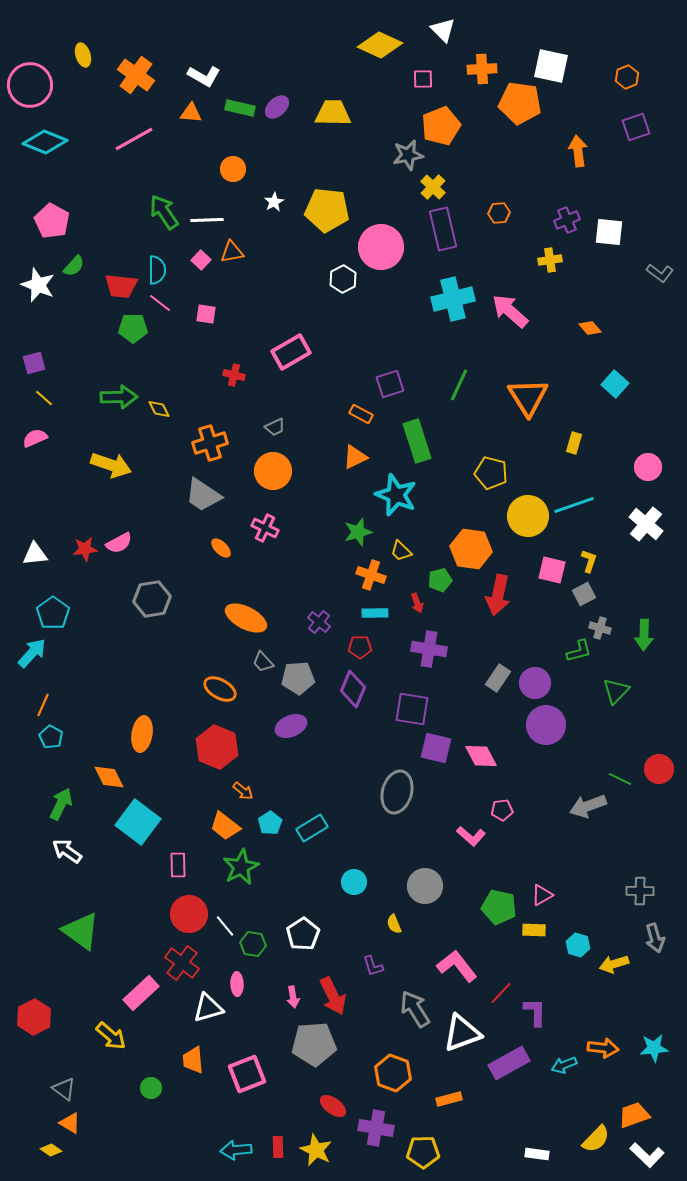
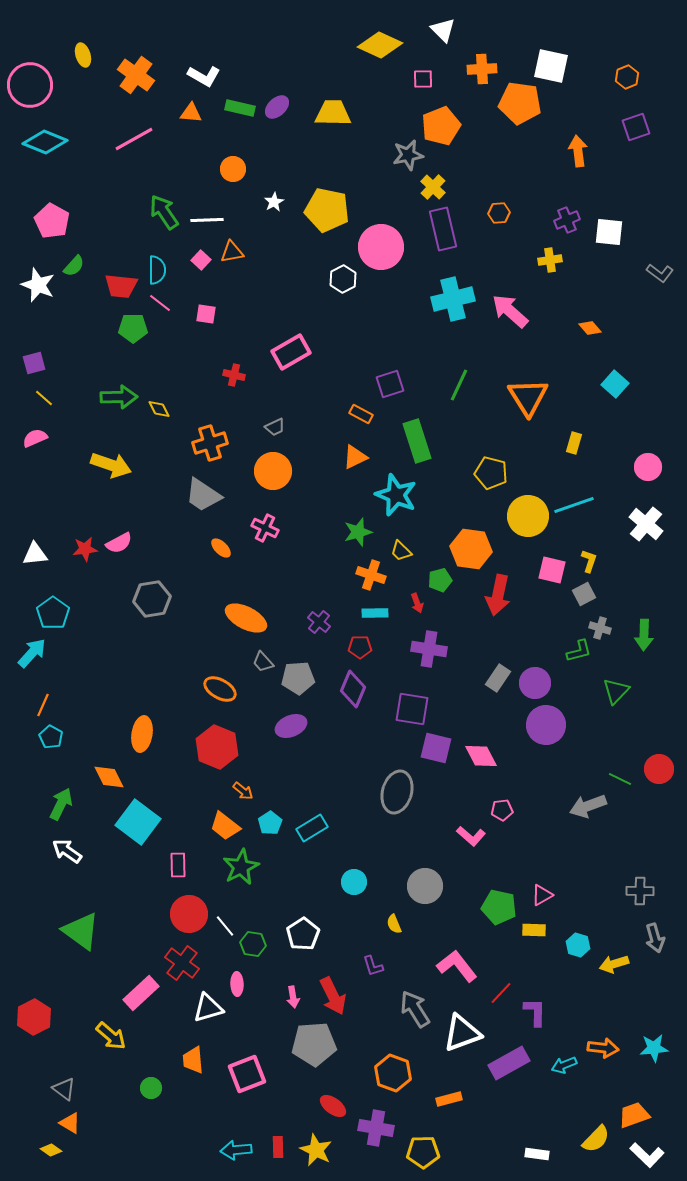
yellow pentagon at (327, 210): rotated 6 degrees clockwise
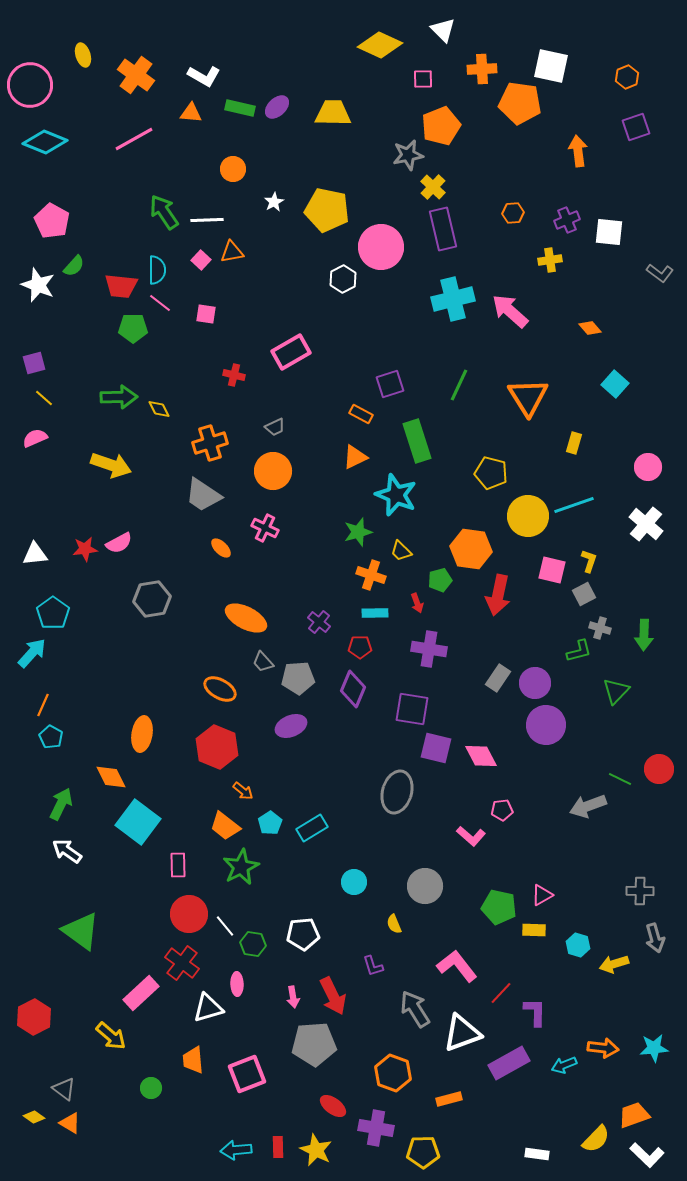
orange hexagon at (499, 213): moved 14 px right
orange diamond at (109, 777): moved 2 px right
white pentagon at (303, 934): rotated 28 degrees clockwise
yellow diamond at (51, 1150): moved 17 px left, 33 px up
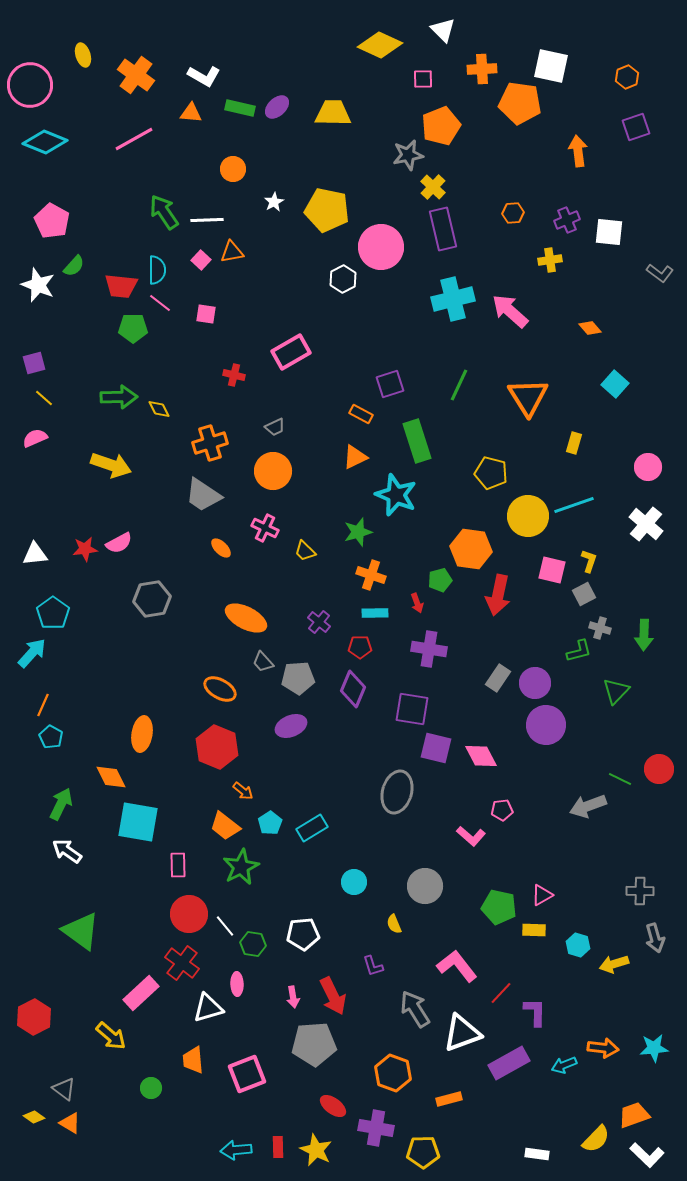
yellow trapezoid at (401, 551): moved 96 px left
cyan square at (138, 822): rotated 27 degrees counterclockwise
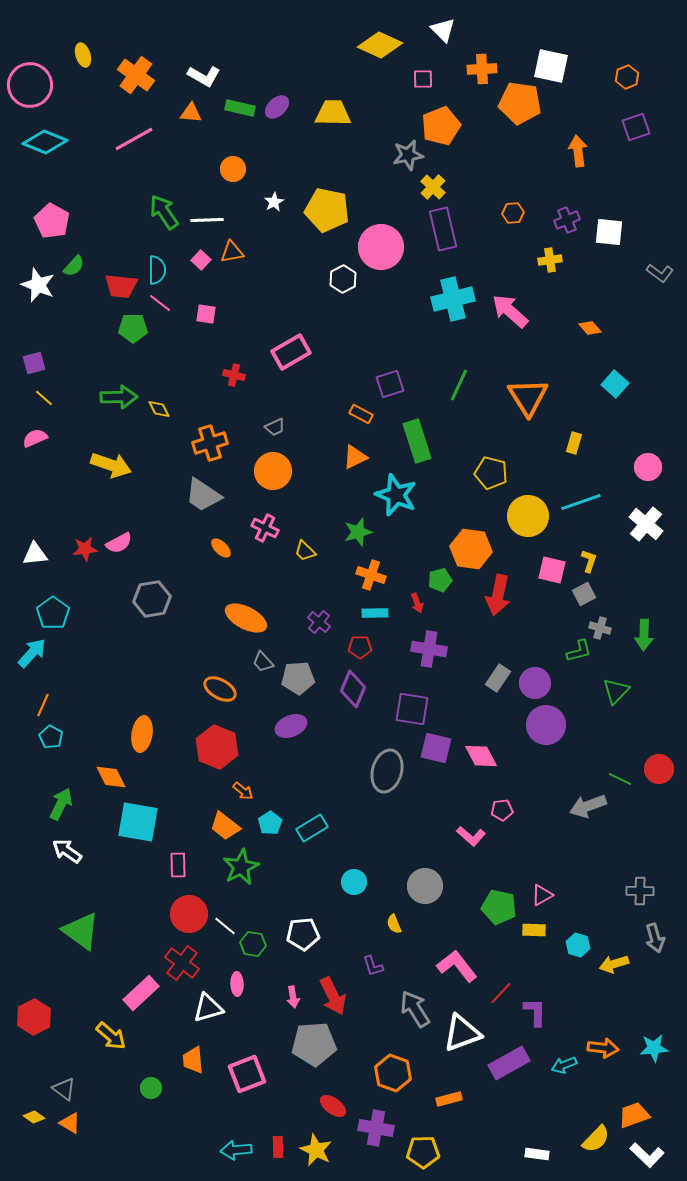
cyan line at (574, 505): moved 7 px right, 3 px up
gray ellipse at (397, 792): moved 10 px left, 21 px up
white line at (225, 926): rotated 10 degrees counterclockwise
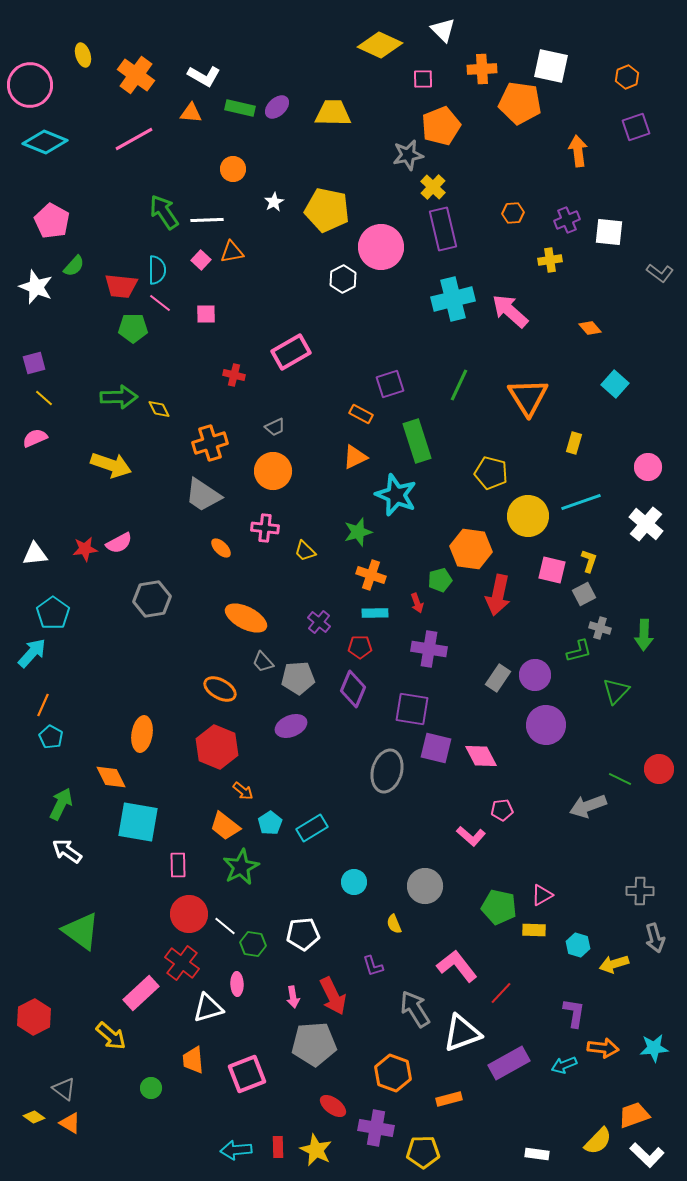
white star at (38, 285): moved 2 px left, 2 px down
pink square at (206, 314): rotated 10 degrees counterclockwise
pink cross at (265, 528): rotated 20 degrees counterclockwise
purple circle at (535, 683): moved 8 px up
purple L-shape at (535, 1012): moved 39 px right, 1 px down; rotated 8 degrees clockwise
yellow semicircle at (596, 1139): moved 2 px right, 2 px down
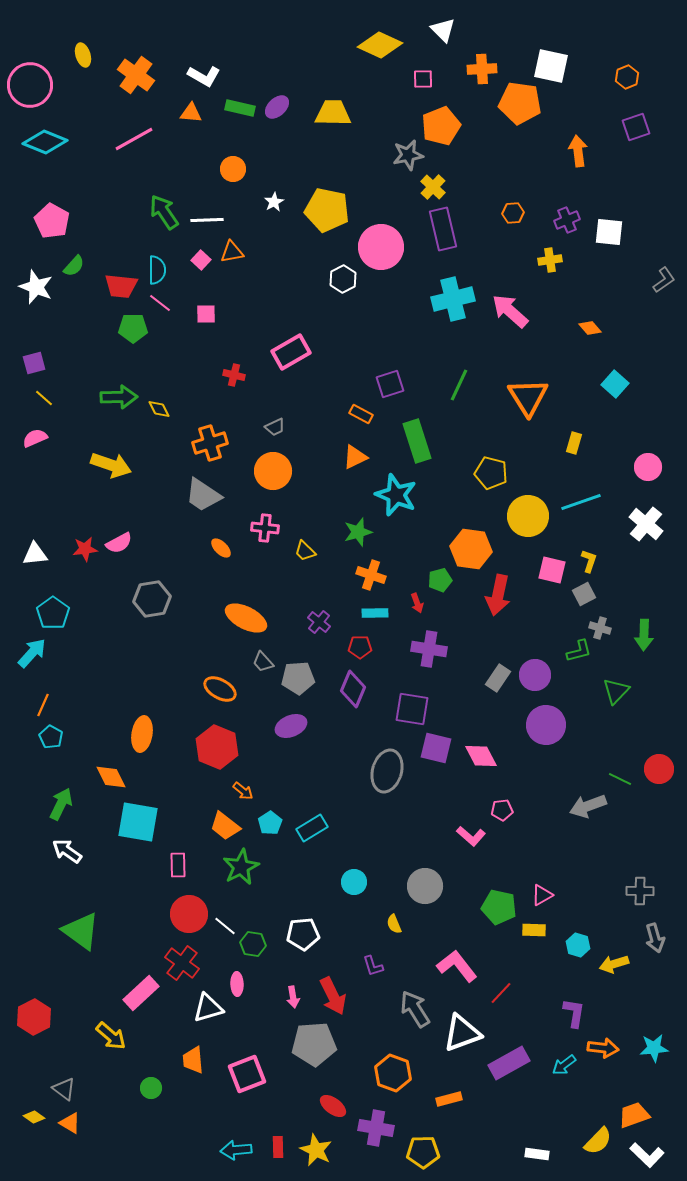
gray L-shape at (660, 273): moved 4 px right, 7 px down; rotated 72 degrees counterclockwise
cyan arrow at (564, 1065): rotated 15 degrees counterclockwise
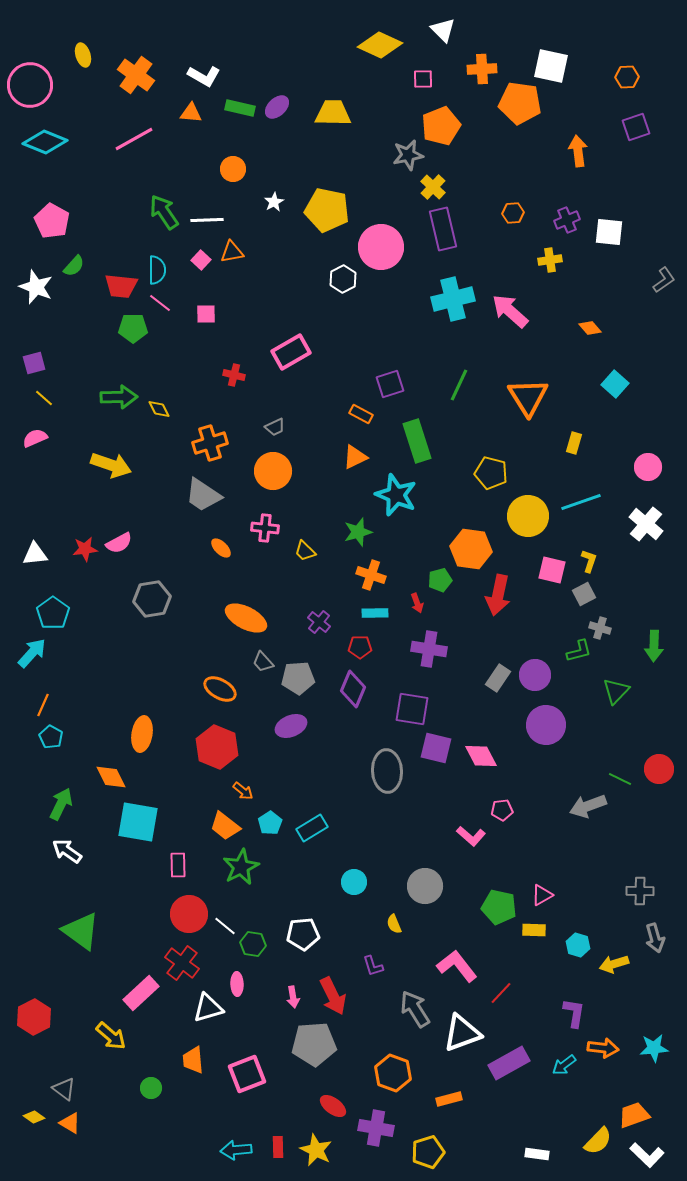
orange hexagon at (627, 77): rotated 20 degrees clockwise
green arrow at (644, 635): moved 10 px right, 11 px down
gray ellipse at (387, 771): rotated 18 degrees counterclockwise
yellow pentagon at (423, 1152): moved 5 px right; rotated 16 degrees counterclockwise
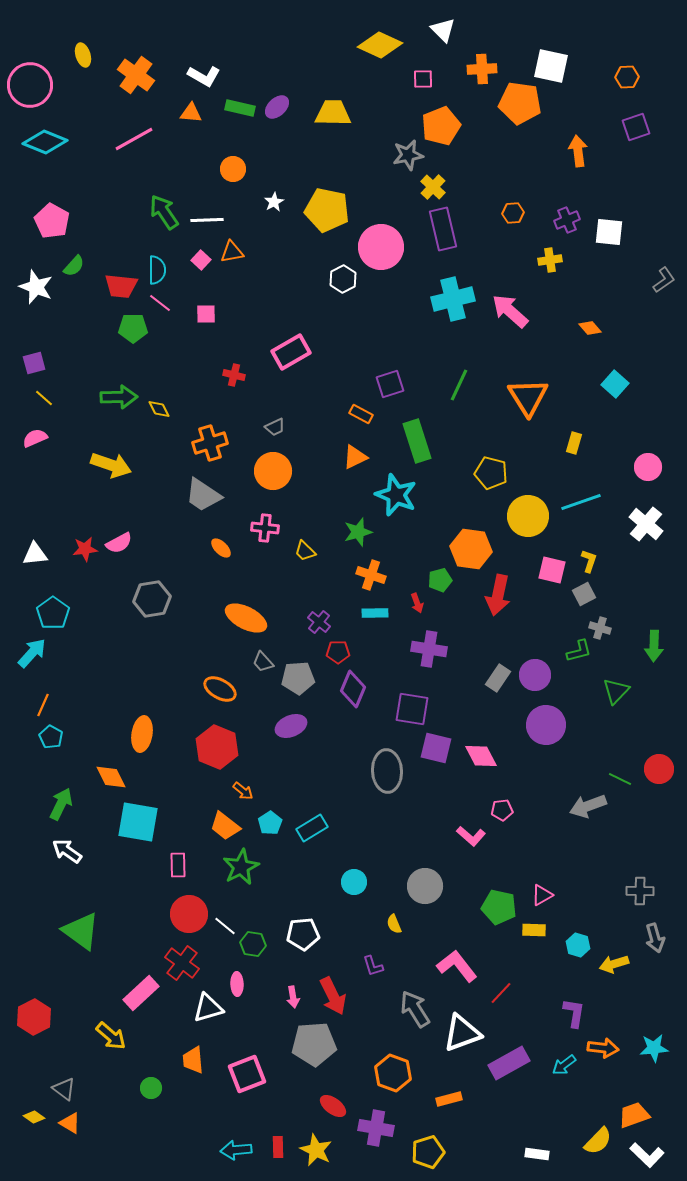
red pentagon at (360, 647): moved 22 px left, 5 px down
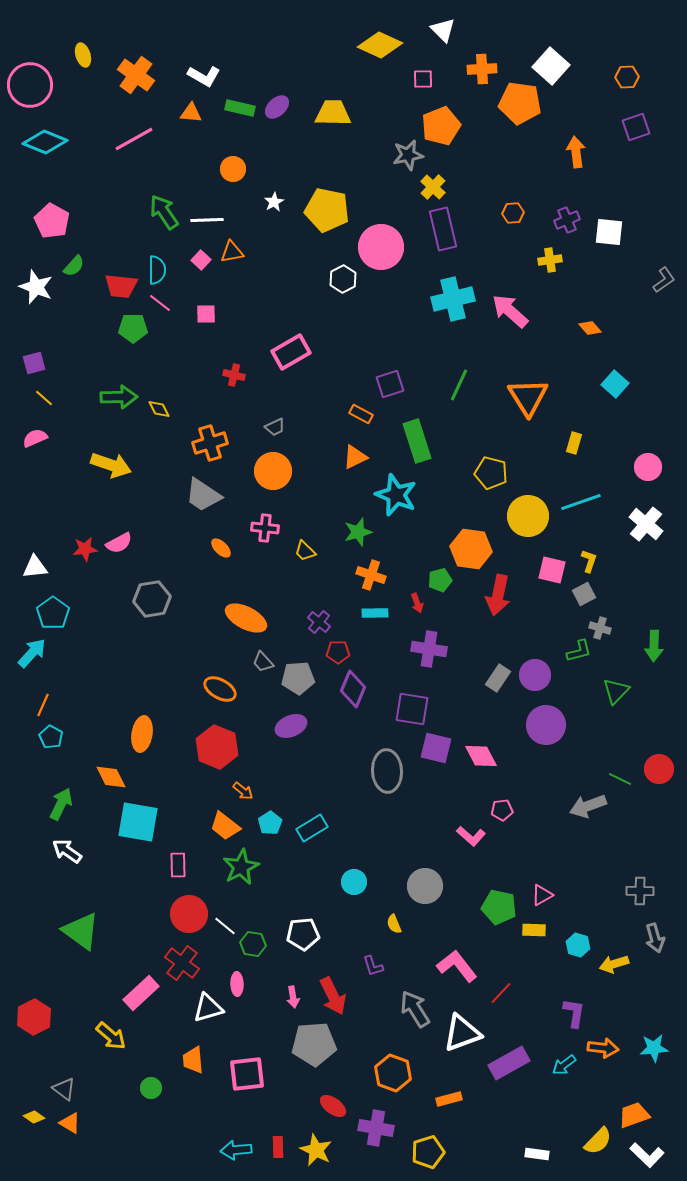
white square at (551, 66): rotated 30 degrees clockwise
orange arrow at (578, 151): moved 2 px left, 1 px down
white triangle at (35, 554): moved 13 px down
pink square at (247, 1074): rotated 15 degrees clockwise
